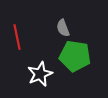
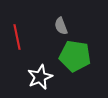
gray semicircle: moved 2 px left, 2 px up
white star: moved 3 px down
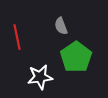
green pentagon: moved 1 px right, 1 px down; rotated 28 degrees clockwise
white star: rotated 15 degrees clockwise
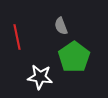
green pentagon: moved 2 px left
white star: rotated 15 degrees clockwise
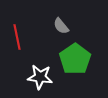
gray semicircle: rotated 18 degrees counterclockwise
green pentagon: moved 1 px right, 2 px down
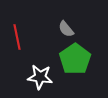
gray semicircle: moved 5 px right, 3 px down
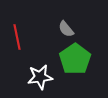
white star: rotated 15 degrees counterclockwise
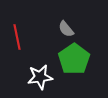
green pentagon: moved 1 px left
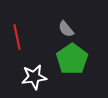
green pentagon: moved 2 px left
white star: moved 6 px left
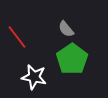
red line: rotated 25 degrees counterclockwise
white star: rotated 20 degrees clockwise
